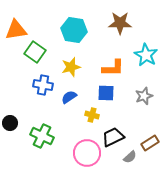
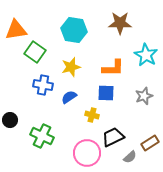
black circle: moved 3 px up
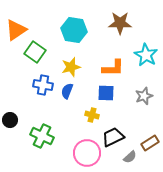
orange triangle: rotated 25 degrees counterclockwise
blue semicircle: moved 2 px left, 6 px up; rotated 35 degrees counterclockwise
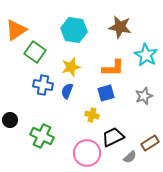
brown star: moved 4 px down; rotated 10 degrees clockwise
blue square: rotated 18 degrees counterclockwise
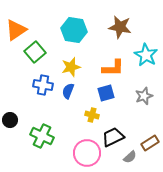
green square: rotated 15 degrees clockwise
blue semicircle: moved 1 px right
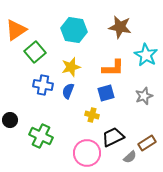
green cross: moved 1 px left
brown rectangle: moved 3 px left
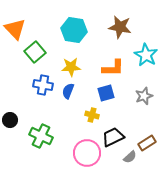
orange triangle: moved 1 px left, 1 px up; rotated 40 degrees counterclockwise
yellow star: rotated 12 degrees clockwise
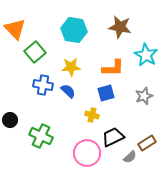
blue semicircle: rotated 112 degrees clockwise
